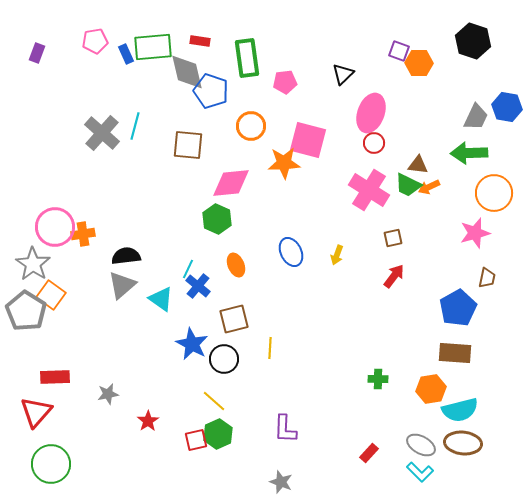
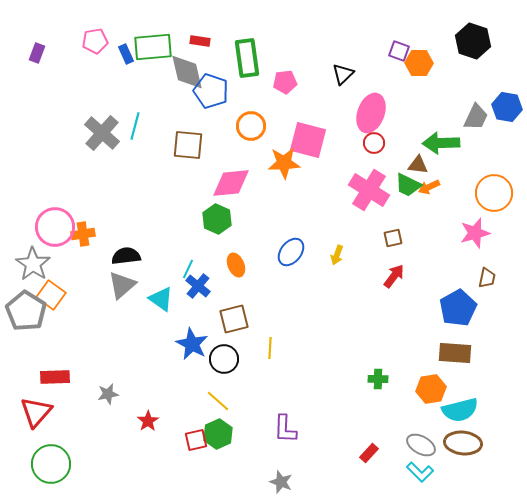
green arrow at (469, 153): moved 28 px left, 10 px up
blue ellipse at (291, 252): rotated 64 degrees clockwise
yellow line at (214, 401): moved 4 px right
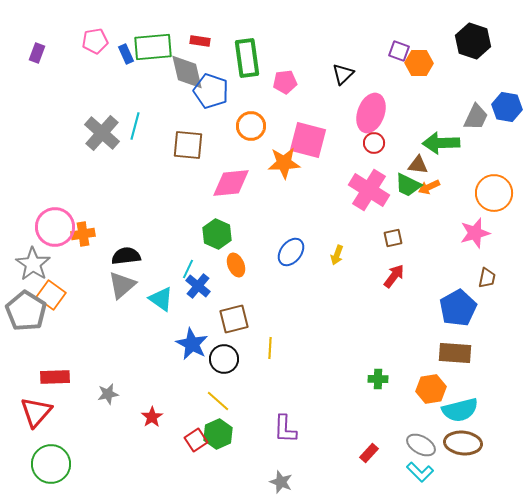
green hexagon at (217, 219): moved 15 px down
red star at (148, 421): moved 4 px right, 4 px up
red square at (196, 440): rotated 20 degrees counterclockwise
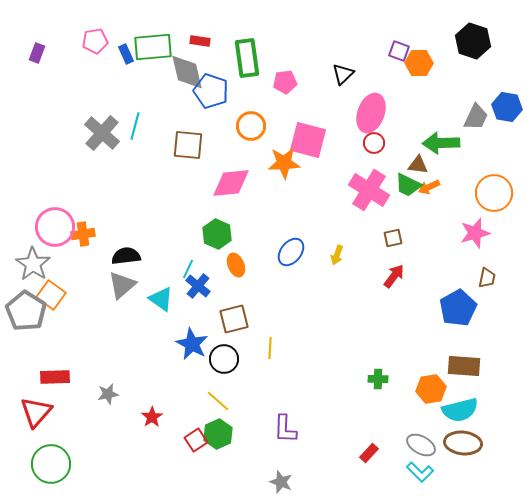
brown rectangle at (455, 353): moved 9 px right, 13 px down
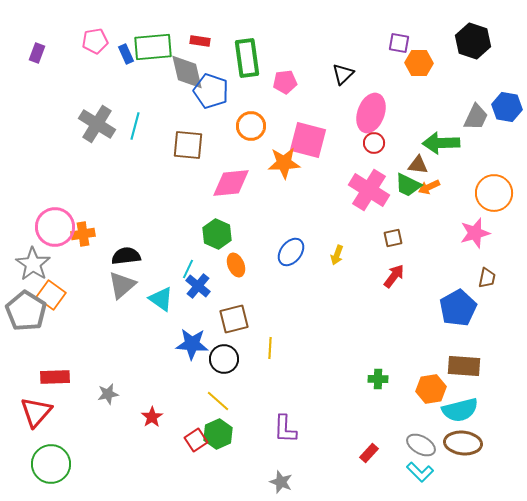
purple square at (399, 51): moved 8 px up; rotated 10 degrees counterclockwise
gray cross at (102, 133): moved 5 px left, 9 px up; rotated 9 degrees counterclockwise
blue star at (192, 344): rotated 24 degrees counterclockwise
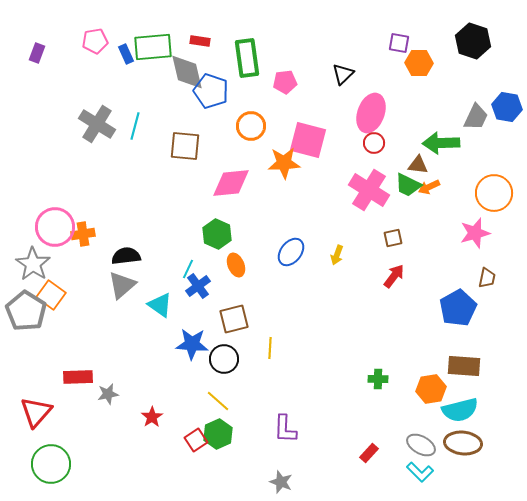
brown square at (188, 145): moved 3 px left, 1 px down
blue cross at (198, 286): rotated 15 degrees clockwise
cyan triangle at (161, 299): moved 1 px left, 6 px down
red rectangle at (55, 377): moved 23 px right
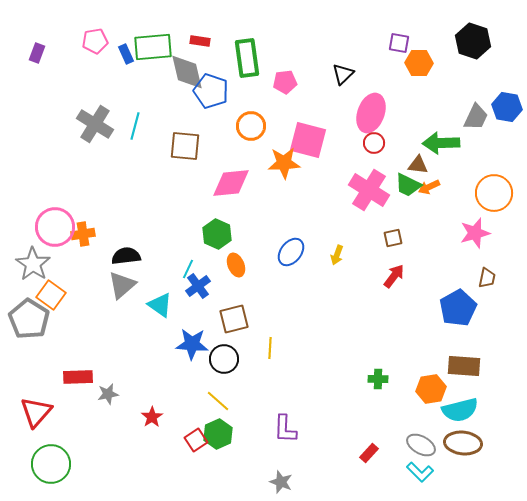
gray cross at (97, 124): moved 2 px left
gray pentagon at (26, 311): moved 3 px right, 8 px down
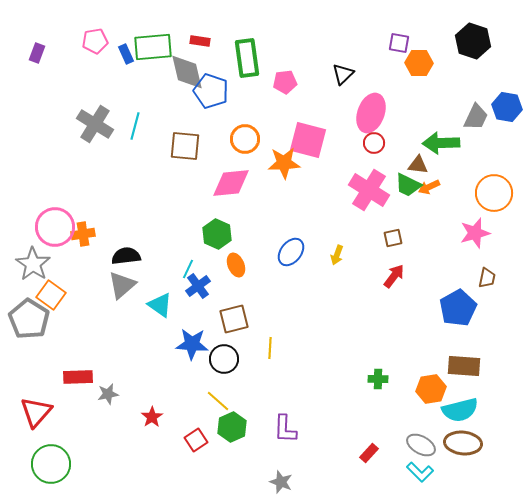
orange circle at (251, 126): moved 6 px left, 13 px down
green hexagon at (218, 434): moved 14 px right, 7 px up
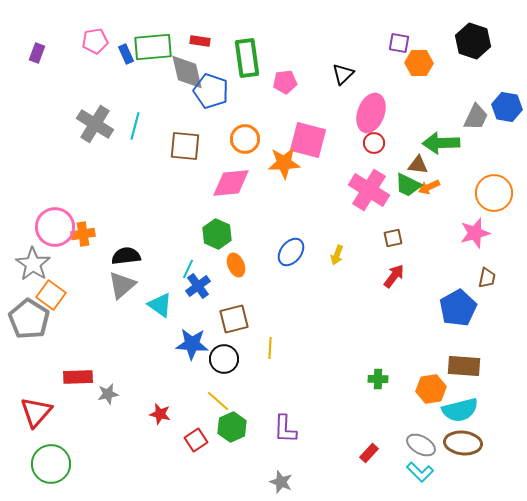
red star at (152, 417): moved 8 px right, 3 px up; rotated 25 degrees counterclockwise
